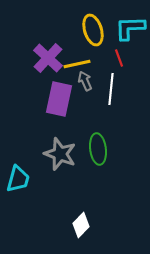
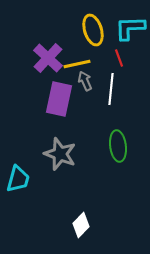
green ellipse: moved 20 px right, 3 px up
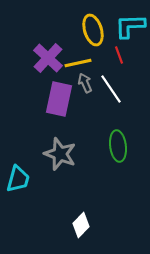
cyan L-shape: moved 2 px up
red line: moved 3 px up
yellow line: moved 1 px right, 1 px up
gray arrow: moved 2 px down
white line: rotated 40 degrees counterclockwise
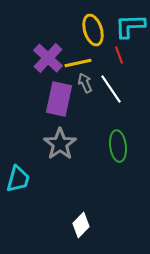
gray star: moved 10 px up; rotated 16 degrees clockwise
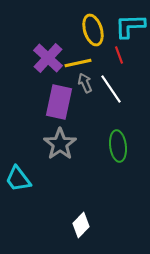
purple rectangle: moved 3 px down
cyan trapezoid: rotated 128 degrees clockwise
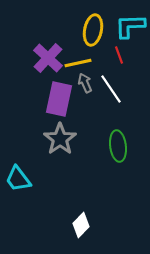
yellow ellipse: rotated 28 degrees clockwise
purple rectangle: moved 3 px up
gray star: moved 5 px up
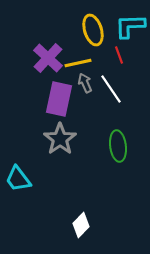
yellow ellipse: rotated 28 degrees counterclockwise
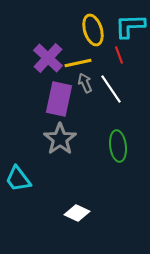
white diamond: moved 4 px left, 12 px up; rotated 70 degrees clockwise
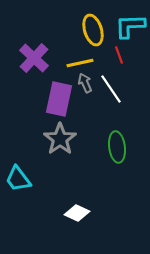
purple cross: moved 14 px left
yellow line: moved 2 px right
green ellipse: moved 1 px left, 1 px down
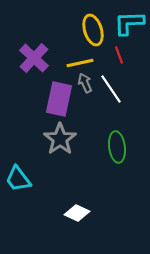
cyan L-shape: moved 1 px left, 3 px up
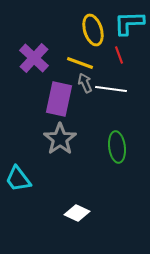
yellow line: rotated 32 degrees clockwise
white line: rotated 48 degrees counterclockwise
